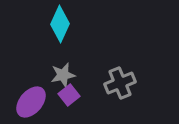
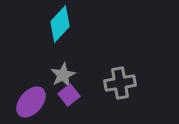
cyan diamond: rotated 18 degrees clockwise
gray star: rotated 15 degrees counterclockwise
gray cross: rotated 12 degrees clockwise
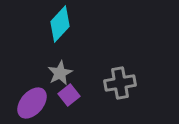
gray star: moved 3 px left, 2 px up
purple ellipse: moved 1 px right, 1 px down
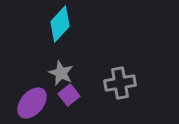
gray star: moved 1 px right; rotated 20 degrees counterclockwise
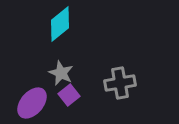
cyan diamond: rotated 9 degrees clockwise
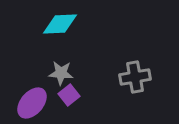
cyan diamond: rotated 36 degrees clockwise
gray star: rotated 20 degrees counterclockwise
gray cross: moved 15 px right, 6 px up
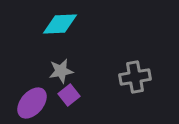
gray star: moved 2 px up; rotated 15 degrees counterclockwise
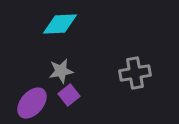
gray cross: moved 4 px up
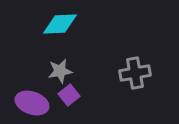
gray star: moved 1 px left
purple ellipse: rotated 68 degrees clockwise
